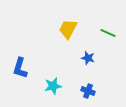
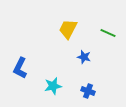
blue star: moved 4 px left, 1 px up
blue L-shape: rotated 10 degrees clockwise
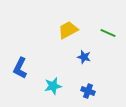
yellow trapezoid: moved 1 px down; rotated 35 degrees clockwise
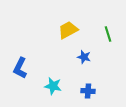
green line: moved 1 px down; rotated 49 degrees clockwise
cyan star: rotated 24 degrees clockwise
blue cross: rotated 16 degrees counterclockwise
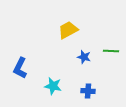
green line: moved 3 px right, 17 px down; rotated 70 degrees counterclockwise
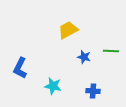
blue cross: moved 5 px right
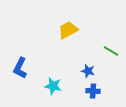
green line: rotated 28 degrees clockwise
blue star: moved 4 px right, 14 px down
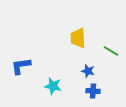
yellow trapezoid: moved 10 px right, 8 px down; rotated 65 degrees counterclockwise
blue L-shape: moved 1 px right, 2 px up; rotated 55 degrees clockwise
